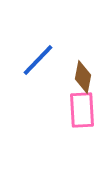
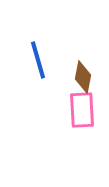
blue line: rotated 60 degrees counterclockwise
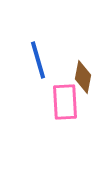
pink rectangle: moved 17 px left, 8 px up
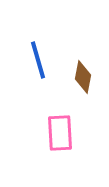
pink rectangle: moved 5 px left, 31 px down
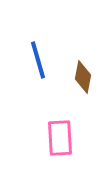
pink rectangle: moved 5 px down
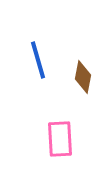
pink rectangle: moved 1 px down
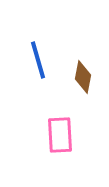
pink rectangle: moved 4 px up
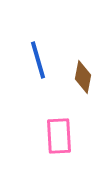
pink rectangle: moved 1 px left, 1 px down
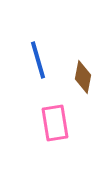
pink rectangle: moved 4 px left, 13 px up; rotated 6 degrees counterclockwise
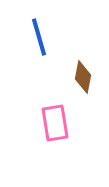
blue line: moved 1 px right, 23 px up
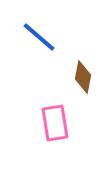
blue line: rotated 33 degrees counterclockwise
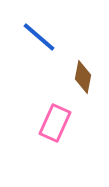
pink rectangle: rotated 33 degrees clockwise
